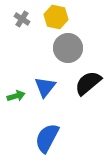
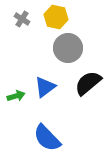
blue triangle: rotated 15 degrees clockwise
blue semicircle: rotated 72 degrees counterclockwise
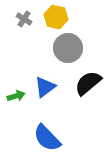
gray cross: moved 2 px right
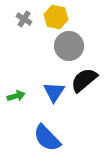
gray circle: moved 1 px right, 2 px up
black semicircle: moved 4 px left, 3 px up
blue triangle: moved 9 px right, 5 px down; rotated 20 degrees counterclockwise
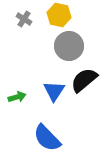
yellow hexagon: moved 3 px right, 2 px up
blue triangle: moved 1 px up
green arrow: moved 1 px right, 1 px down
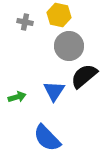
gray cross: moved 1 px right, 3 px down; rotated 21 degrees counterclockwise
black semicircle: moved 4 px up
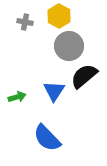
yellow hexagon: moved 1 px down; rotated 15 degrees clockwise
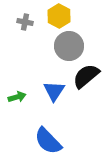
black semicircle: moved 2 px right
blue semicircle: moved 1 px right, 3 px down
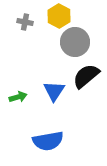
gray circle: moved 6 px right, 4 px up
green arrow: moved 1 px right
blue semicircle: rotated 56 degrees counterclockwise
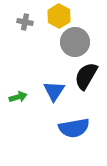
black semicircle: rotated 20 degrees counterclockwise
blue semicircle: moved 26 px right, 13 px up
